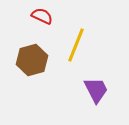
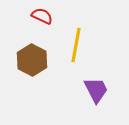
yellow line: rotated 12 degrees counterclockwise
brown hexagon: rotated 16 degrees counterclockwise
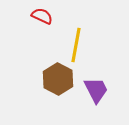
brown hexagon: moved 26 px right, 19 px down
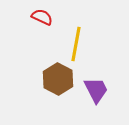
red semicircle: moved 1 px down
yellow line: moved 1 px up
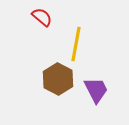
red semicircle: rotated 15 degrees clockwise
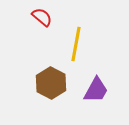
brown hexagon: moved 7 px left, 4 px down
purple trapezoid: rotated 56 degrees clockwise
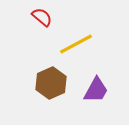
yellow line: rotated 52 degrees clockwise
brown hexagon: rotated 8 degrees clockwise
